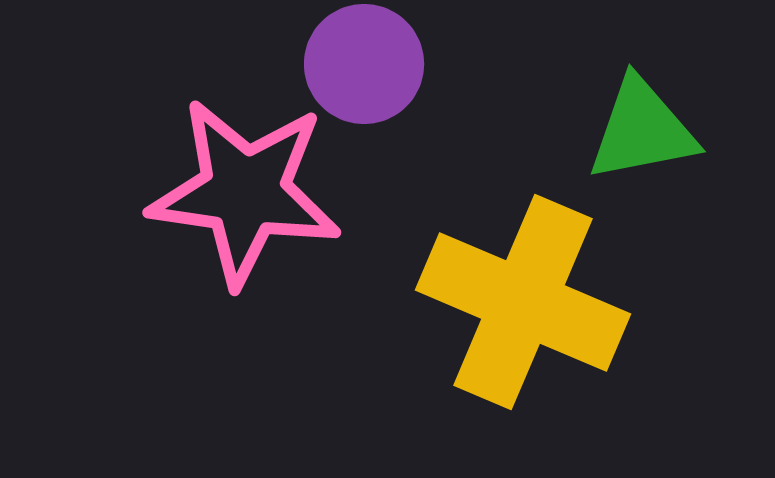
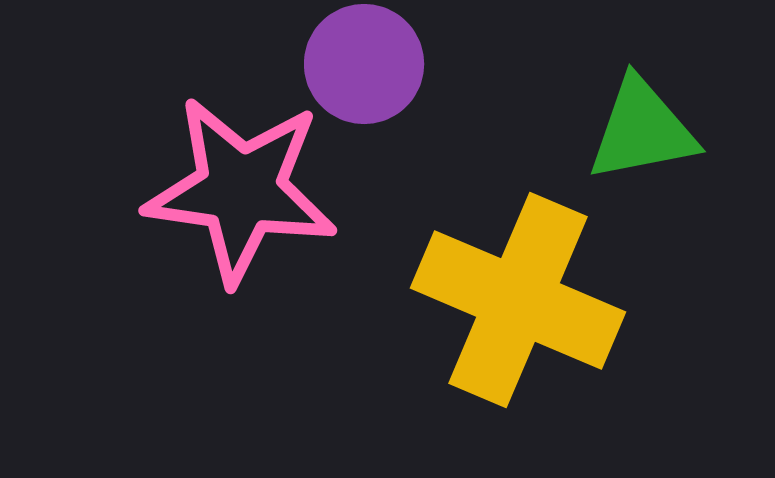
pink star: moved 4 px left, 2 px up
yellow cross: moved 5 px left, 2 px up
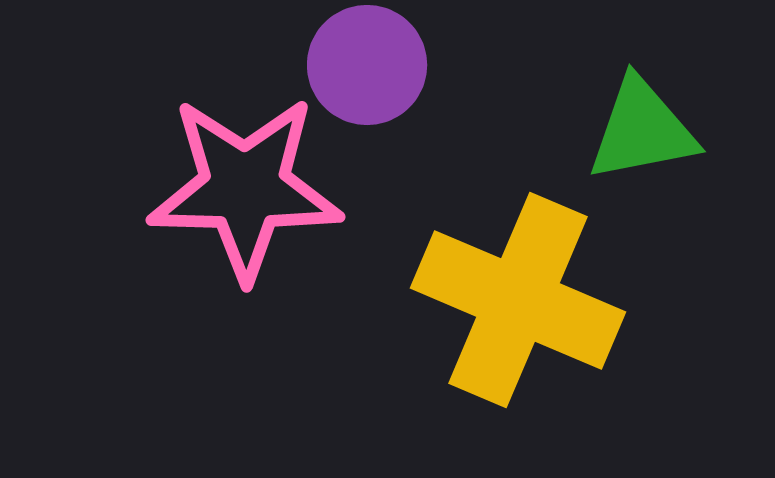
purple circle: moved 3 px right, 1 px down
pink star: moved 4 px right, 2 px up; rotated 7 degrees counterclockwise
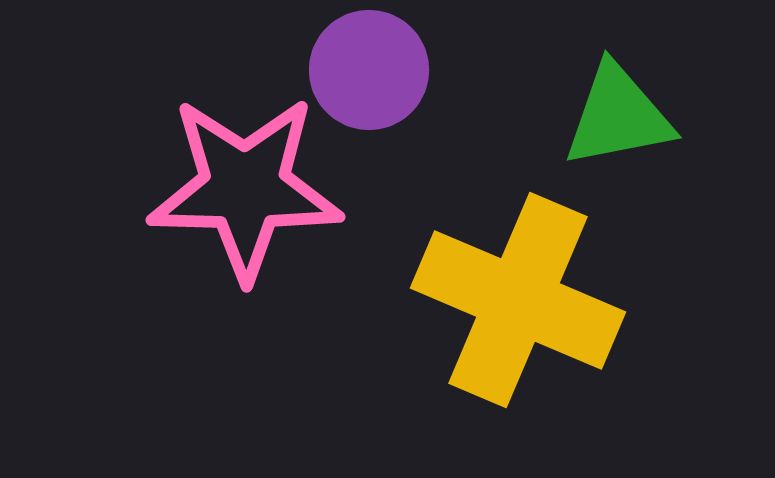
purple circle: moved 2 px right, 5 px down
green triangle: moved 24 px left, 14 px up
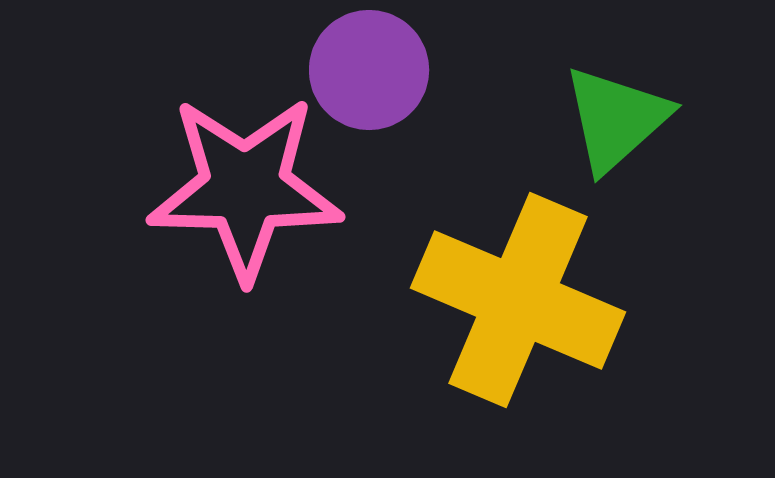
green triangle: moved 2 px left, 3 px down; rotated 31 degrees counterclockwise
